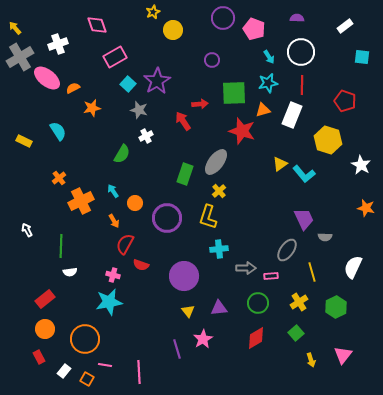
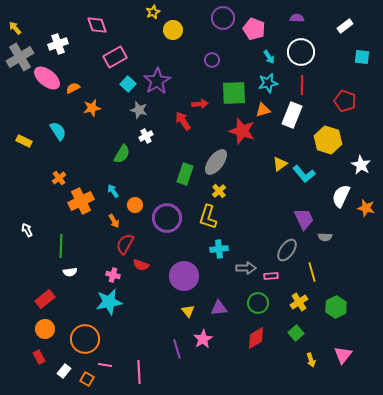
orange circle at (135, 203): moved 2 px down
white semicircle at (353, 267): moved 12 px left, 71 px up
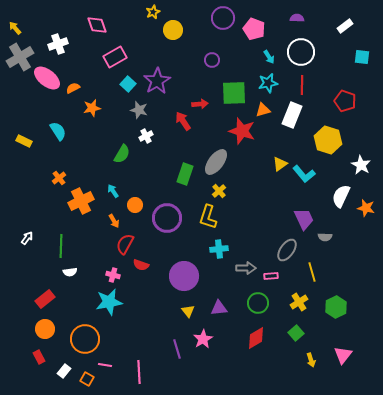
white arrow at (27, 230): moved 8 px down; rotated 64 degrees clockwise
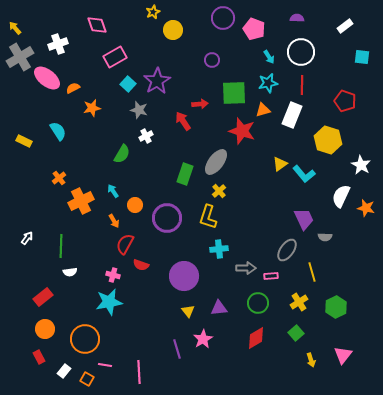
red rectangle at (45, 299): moved 2 px left, 2 px up
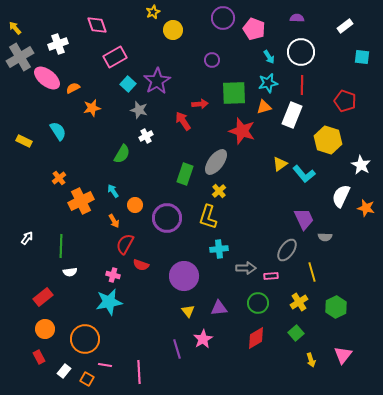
orange triangle at (263, 110): moved 1 px right, 3 px up
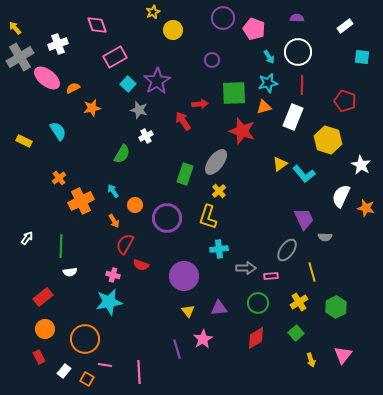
white circle at (301, 52): moved 3 px left
white rectangle at (292, 115): moved 1 px right, 2 px down
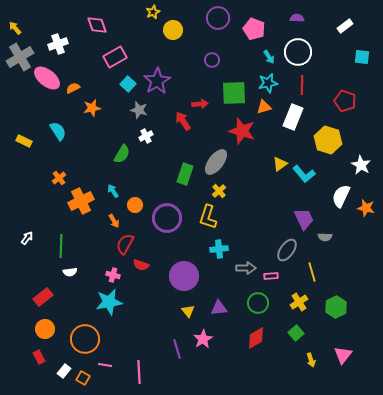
purple circle at (223, 18): moved 5 px left
orange square at (87, 379): moved 4 px left, 1 px up
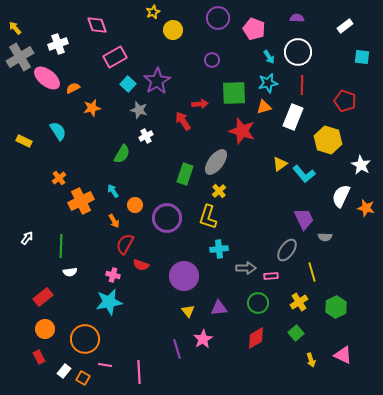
pink triangle at (343, 355): rotated 42 degrees counterclockwise
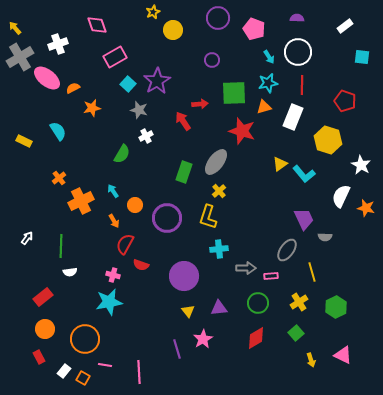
green rectangle at (185, 174): moved 1 px left, 2 px up
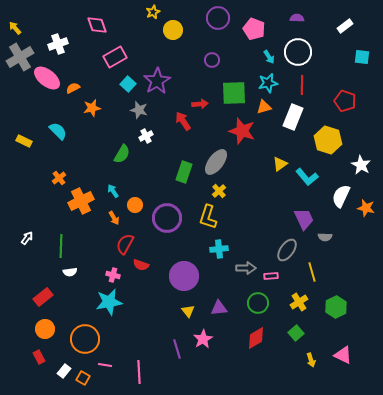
cyan semicircle at (58, 131): rotated 12 degrees counterclockwise
cyan L-shape at (304, 174): moved 3 px right, 3 px down
orange arrow at (114, 221): moved 3 px up
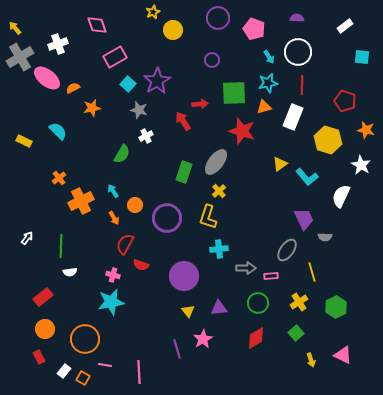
orange star at (366, 208): moved 78 px up
cyan star at (109, 302): moved 2 px right
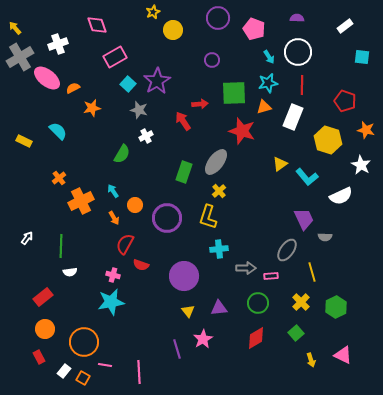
white semicircle at (341, 196): rotated 140 degrees counterclockwise
yellow cross at (299, 302): moved 2 px right; rotated 12 degrees counterclockwise
orange circle at (85, 339): moved 1 px left, 3 px down
